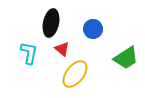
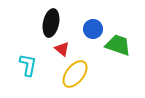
cyan L-shape: moved 1 px left, 12 px down
green trapezoid: moved 8 px left, 13 px up; rotated 128 degrees counterclockwise
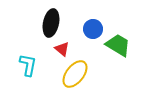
green trapezoid: rotated 12 degrees clockwise
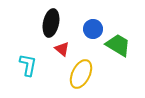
yellow ellipse: moved 6 px right; rotated 12 degrees counterclockwise
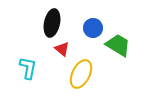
black ellipse: moved 1 px right
blue circle: moved 1 px up
cyan L-shape: moved 3 px down
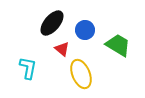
black ellipse: rotated 28 degrees clockwise
blue circle: moved 8 px left, 2 px down
yellow ellipse: rotated 48 degrees counterclockwise
